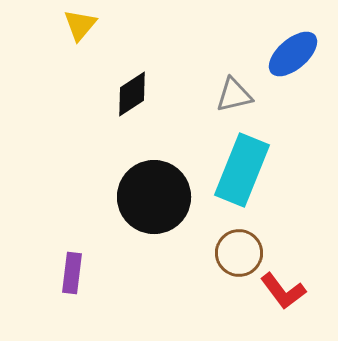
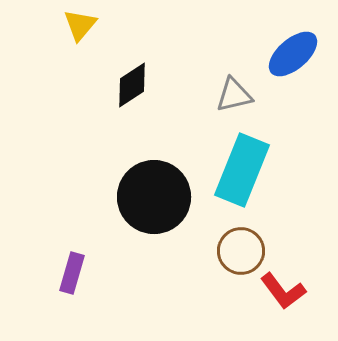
black diamond: moved 9 px up
brown circle: moved 2 px right, 2 px up
purple rectangle: rotated 9 degrees clockwise
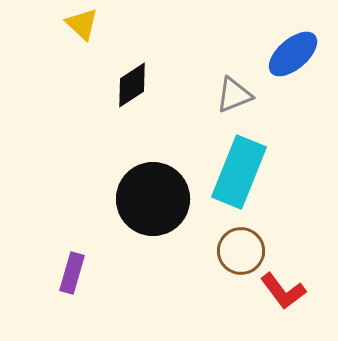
yellow triangle: moved 2 px right, 1 px up; rotated 27 degrees counterclockwise
gray triangle: rotated 9 degrees counterclockwise
cyan rectangle: moved 3 px left, 2 px down
black circle: moved 1 px left, 2 px down
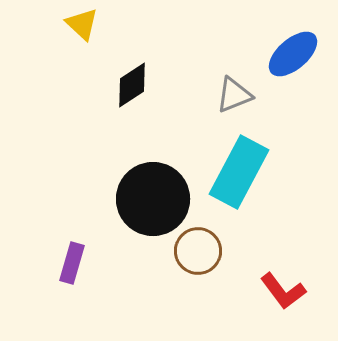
cyan rectangle: rotated 6 degrees clockwise
brown circle: moved 43 px left
purple rectangle: moved 10 px up
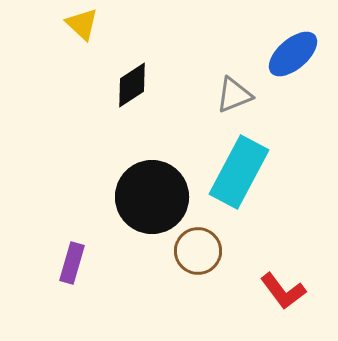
black circle: moved 1 px left, 2 px up
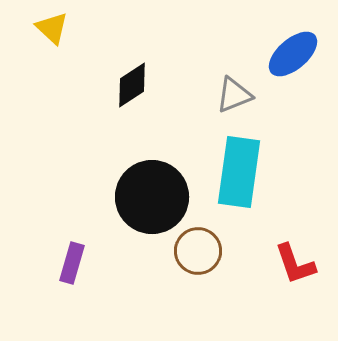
yellow triangle: moved 30 px left, 4 px down
cyan rectangle: rotated 20 degrees counterclockwise
red L-shape: moved 12 px right, 27 px up; rotated 18 degrees clockwise
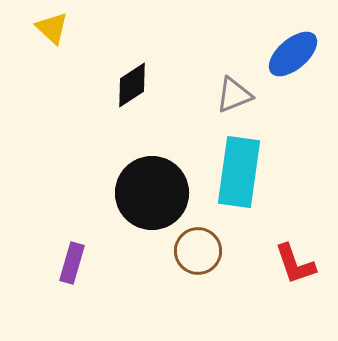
black circle: moved 4 px up
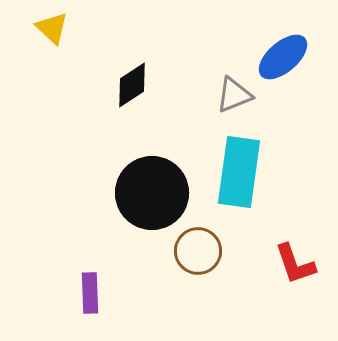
blue ellipse: moved 10 px left, 3 px down
purple rectangle: moved 18 px right, 30 px down; rotated 18 degrees counterclockwise
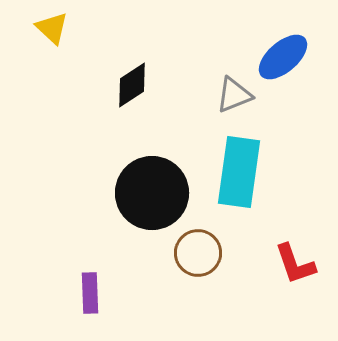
brown circle: moved 2 px down
